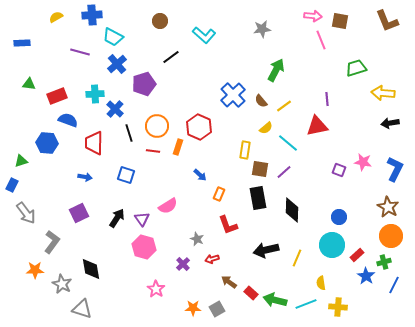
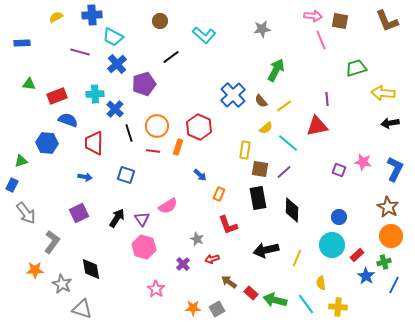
cyan line at (306, 304): rotated 75 degrees clockwise
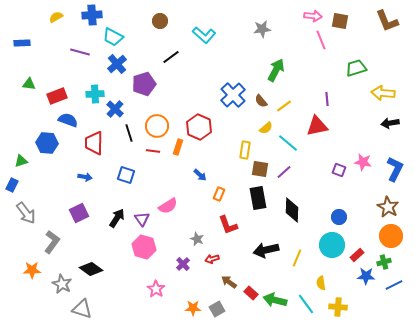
black diamond at (91, 269): rotated 45 degrees counterclockwise
orange star at (35, 270): moved 3 px left
blue star at (366, 276): rotated 30 degrees counterclockwise
blue line at (394, 285): rotated 36 degrees clockwise
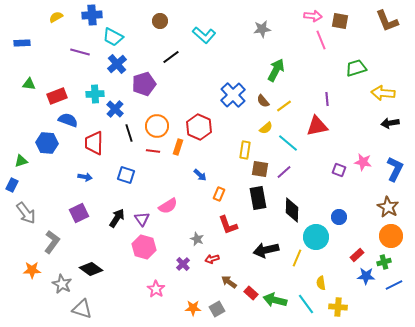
brown semicircle at (261, 101): moved 2 px right
cyan circle at (332, 245): moved 16 px left, 8 px up
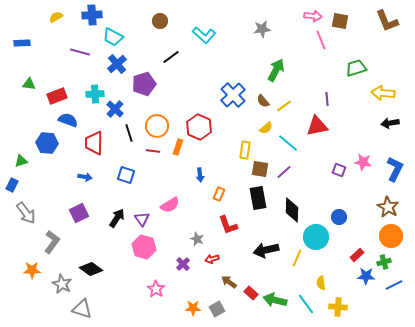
blue arrow at (200, 175): rotated 40 degrees clockwise
pink semicircle at (168, 206): moved 2 px right, 1 px up
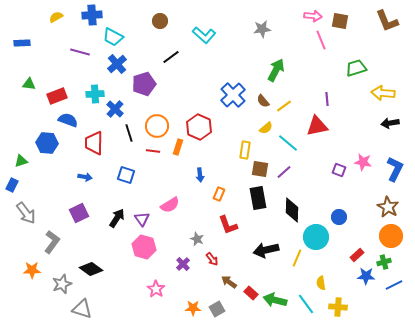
red arrow at (212, 259): rotated 112 degrees counterclockwise
gray star at (62, 284): rotated 24 degrees clockwise
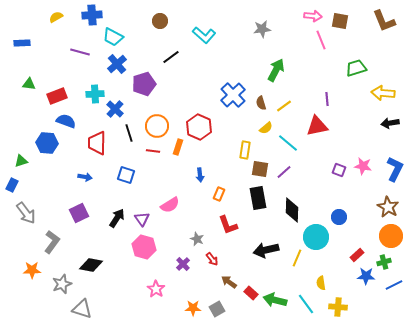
brown L-shape at (387, 21): moved 3 px left
brown semicircle at (263, 101): moved 2 px left, 2 px down; rotated 24 degrees clockwise
blue semicircle at (68, 120): moved 2 px left, 1 px down
red trapezoid at (94, 143): moved 3 px right
pink star at (363, 162): moved 4 px down
black diamond at (91, 269): moved 4 px up; rotated 25 degrees counterclockwise
